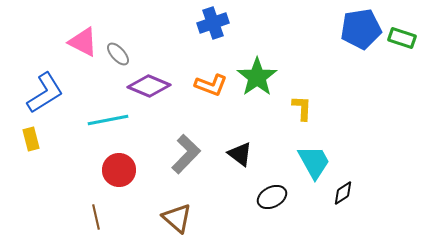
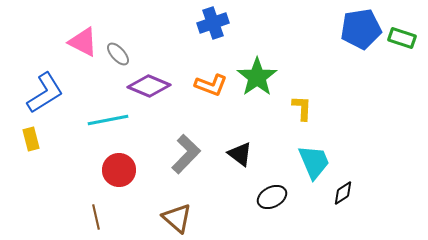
cyan trapezoid: rotated 6 degrees clockwise
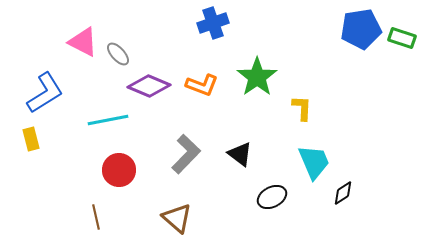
orange L-shape: moved 9 px left
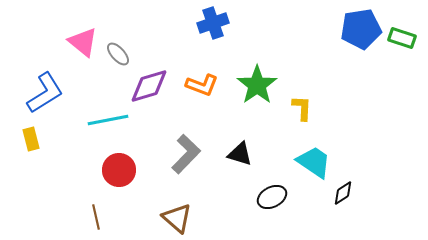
pink triangle: rotated 12 degrees clockwise
green star: moved 8 px down
purple diamond: rotated 39 degrees counterclockwise
black triangle: rotated 20 degrees counterclockwise
cyan trapezoid: rotated 33 degrees counterclockwise
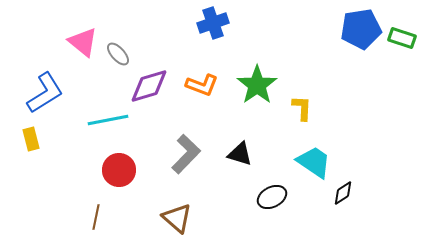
brown line: rotated 25 degrees clockwise
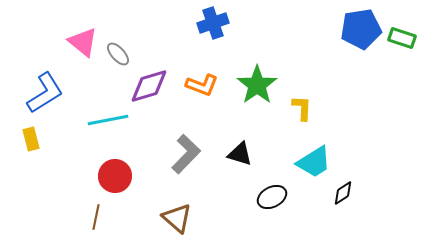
cyan trapezoid: rotated 114 degrees clockwise
red circle: moved 4 px left, 6 px down
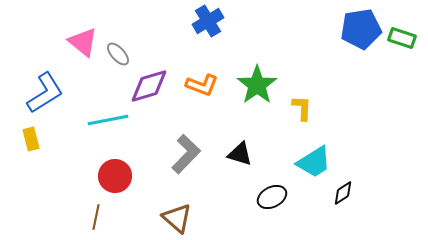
blue cross: moved 5 px left, 2 px up; rotated 12 degrees counterclockwise
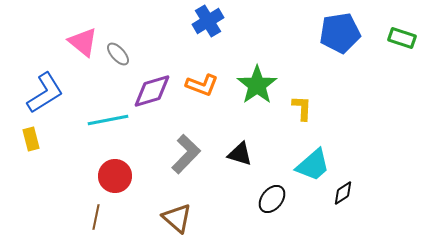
blue pentagon: moved 21 px left, 4 px down
purple diamond: moved 3 px right, 5 px down
cyan trapezoid: moved 1 px left, 3 px down; rotated 9 degrees counterclockwise
black ellipse: moved 2 px down; rotated 24 degrees counterclockwise
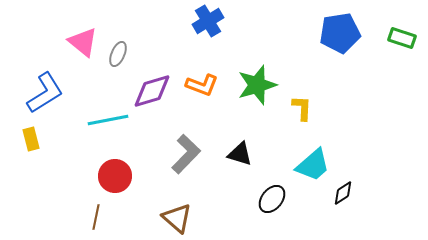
gray ellipse: rotated 65 degrees clockwise
green star: rotated 18 degrees clockwise
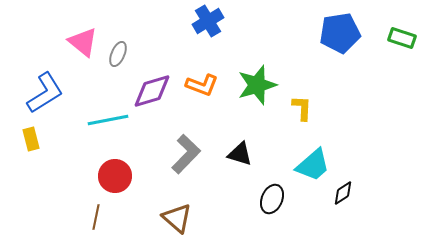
black ellipse: rotated 16 degrees counterclockwise
